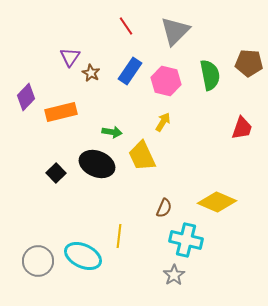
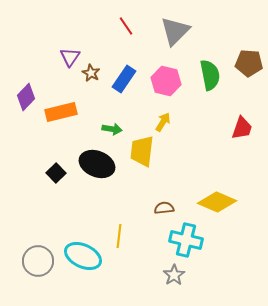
blue rectangle: moved 6 px left, 8 px down
green arrow: moved 3 px up
yellow trapezoid: moved 5 px up; rotated 32 degrees clockwise
brown semicircle: rotated 120 degrees counterclockwise
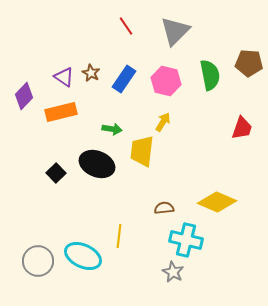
purple triangle: moved 6 px left, 20 px down; rotated 30 degrees counterclockwise
purple diamond: moved 2 px left, 1 px up
gray star: moved 1 px left, 3 px up; rotated 10 degrees counterclockwise
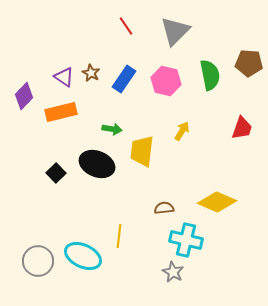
yellow arrow: moved 19 px right, 9 px down
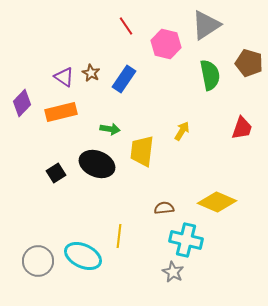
gray triangle: moved 31 px right, 6 px up; rotated 12 degrees clockwise
brown pentagon: rotated 12 degrees clockwise
pink hexagon: moved 37 px up
purple diamond: moved 2 px left, 7 px down
green arrow: moved 2 px left
black square: rotated 12 degrees clockwise
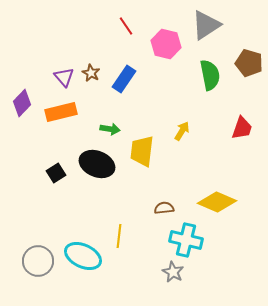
purple triangle: rotated 15 degrees clockwise
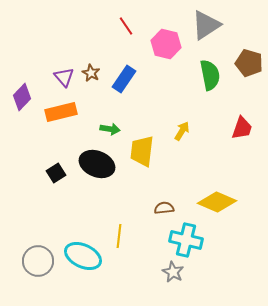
purple diamond: moved 6 px up
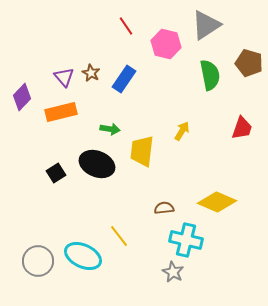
yellow line: rotated 45 degrees counterclockwise
